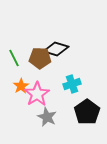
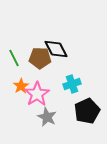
black diamond: rotated 45 degrees clockwise
black pentagon: moved 1 px up; rotated 10 degrees clockwise
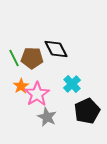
brown pentagon: moved 8 px left
cyan cross: rotated 24 degrees counterclockwise
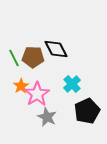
brown pentagon: moved 1 px right, 1 px up
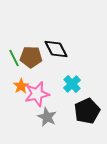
brown pentagon: moved 2 px left
pink star: rotated 20 degrees clockwise
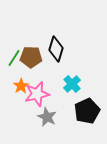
black diamond: rotated 45 degrees clockwise
green line: rotated 60 degrees clockwise
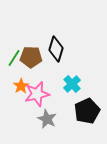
gray star: moved 2 px down
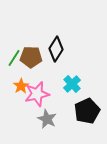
black diamond: rotated 15 degrees clockwise
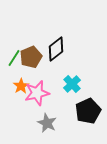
black diamond: rotated 20 degrees clockwise
brown pentagon: rotated 25 degrees counterclockwise
pink star: moved 1 px up
black pentagon: moved 1 px right
gray star: moved 4 px down
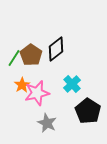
brown pentagon: moved 2 px up; rotated 15 degrees counterclockwise
orange star: moved 1 px right, 1 px up
black pentagon: rotated 15 degrees counterclockwise
